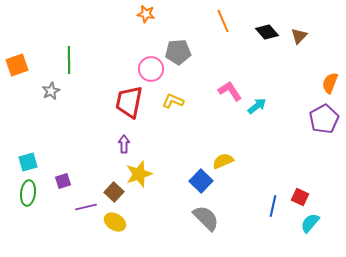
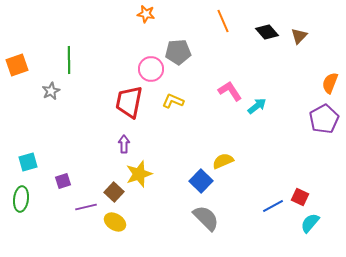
green ellipse: moved 7 px left, 6 px down
blue line: rotated 50 degrees clockwise
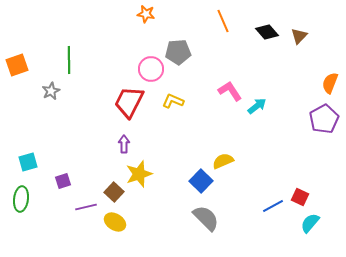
red trapezoid: rotated 16 degrees clockwise
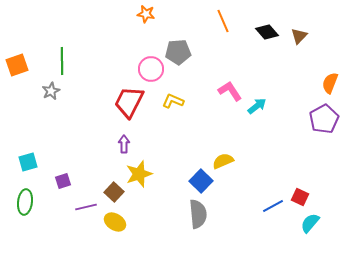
green line: moved 7 px left, 1 px down
green ellipse: moved 4 px right, 3 px down
gray semicircle: moved 8 px left, 4 px up; rotated 40 degrees clockwise
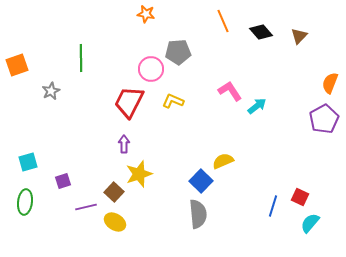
black diamond: moved 6 px left
green line: moved 19 px right, 3 px up
blue line: rotated 45 degrees counterclockwise
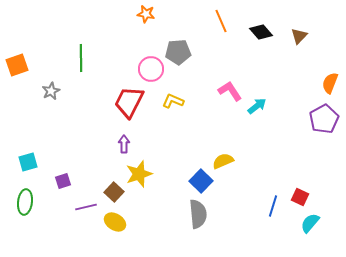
orange line: moved 2 px left
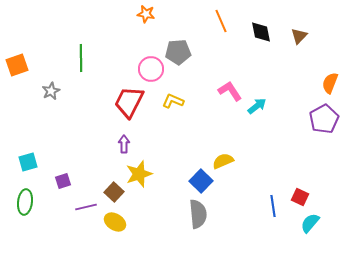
black diamond: rotated 30 degrees clockwise
blue line: rotated 25 degrees counterclockwise
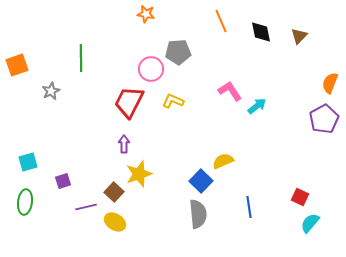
blue line: moved 24 px left, 1 px down
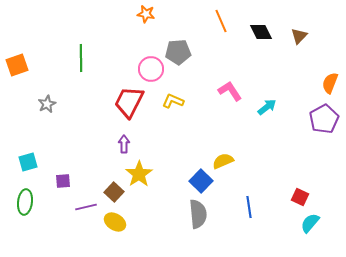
black diamond: rotated 15 degrees counterclockwise
gray star: moved 4 px left, 13 px down
cyan arrow: moved 10 px right, 1 px down
yellow star: rotated 16 degrees counterclockwise
purple square: rotated 14 degrees clockwise
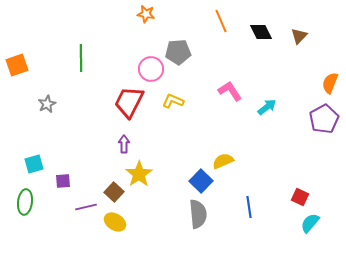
cyan square: moved 6 px right, 2 px down
